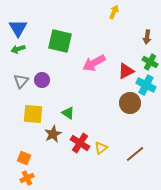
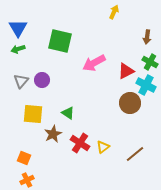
yellow triangle: moved 2 px right, 1 px up
orange cross: moved 2 px down
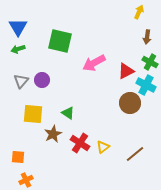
yellow arrow: moved 25 px right
blue triangle: moved 1 px up
orange square: moved 6 px left, 1 px up; rotated 16 degrees counterclockwise
orange cross: moved 1 px left
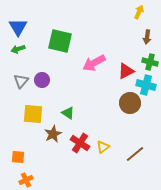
green cross: rotated 14 degrees counterclockwise
cyan cross: rotated 12 degrees counterclockwise
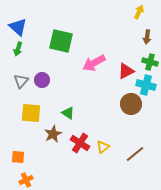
blue triangle: rotated 18 degrees counterclockwise
green square: moved 1 px right
green arrow: rotated 56 degrees counterclockwise
brown circle: moved 1 px right, 1 px down
yellow square: moved 2 px left, 1 px up
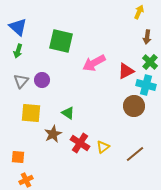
green arrow: moved 2 px down
green cross: rotated 28 degrees clockwise
brown circle: moved 3 px right, 2 px down
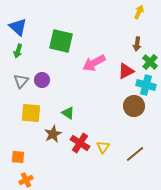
brown arrow: moved 10 px left, 7 px down
yellow triangle: rotated 16 degrees counterclockwise
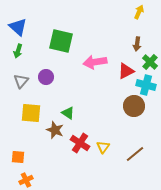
pink arrow: moved 1 px right, 1 px up; rotated 20 degrees clockwise
purple circle: moved 4 px right, 3 px up
brown star: moved 2 px right, 4 px up; rotated 24 degrees counterclockwise
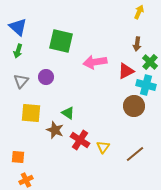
red cross: moved 3 px up
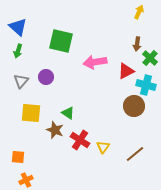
green cross: moved 4 px up
